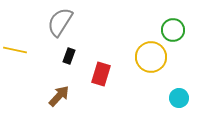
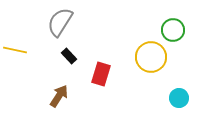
black rectangle: rotated 63 degrees counterclockwise
brown arrow: rotated 10 degrees counterclockwise
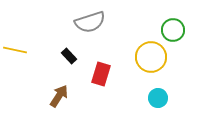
gray semicircle: moved 30 px right; rotated 140 degrees counterclockwise
cyan circle: moved 21 px left
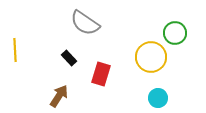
gray semicircle: moved 5 px left, 1 px down; rotated 52 degrees clockwise
green circle: moved 2 px right, 3 px down
yellow line: rotated 75 degrees clockwise
black rectangle: moved 2 px down
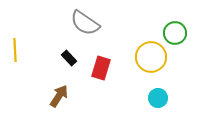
red rectangle: moved 6 px up
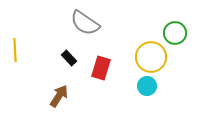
cyan circle: moved 11 px left, 12 px up
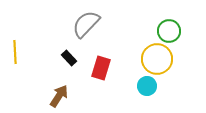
gray semicircle: moved 1 px right, 1 px down; rotated 100 degrees clockwise
green circle: moved 6 px left, 2 px up
yellow line: moved 2 px down
yellow circle: moved 6 px right, 2 px down
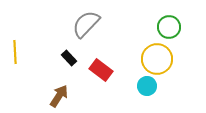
green circle: moved 4 px up
red rectangle: moved 2 px down; rotated 70 degrees counterclockwise
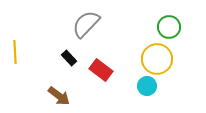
brown arrow: rotated 95 degrees clockwise
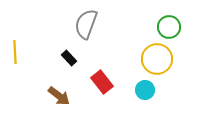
gray semicircle: rotated 24 degrees counterclockwise
red rectangle: moved 1 px right, 12 px down; rotated 15 degrees clockwise
cyan circle: moved 2 px left, 4 px down
